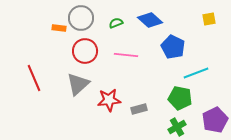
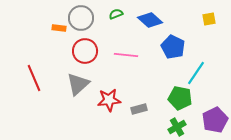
green semicircle: moved 9 px up
cyan line: rotated 35 degrees counterclockwise
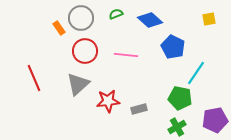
orange rectangle: rotated 48 degrees clockwise
red star: moved 1 px left, 1 px down
purple pentagon: rotated 15 degrees clockwise
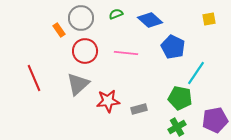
orange rectangle: moved 2 px down
pink line: moved 2 px up
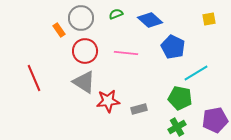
cyan line: rotated 25 degrees clockwise
gray triangle: moved 6 px right, 2 px up; rotated 45 degrees counterclockwise
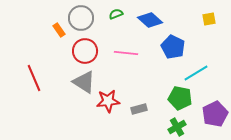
purple pentagon: moved 6 px up; rotated 15 degrees counterclockwise
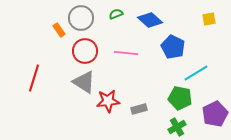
red line: rotated 40 degrees clockwise
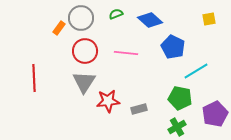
orange rectangle: moved 2 px up; rotated 72 degrees clockwise
cyan line: moved 2 px up
red line: rotated 20 degrees counterclockwise
gray triangle: rotated 30 degrees clockwise
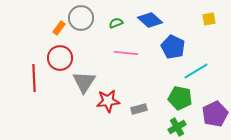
green semicircle: moved 9 px down
red circle: moved 25 px left, 7 px down
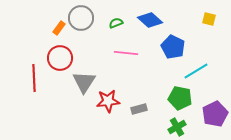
yellow square: rotated 24 degrees clockwise
